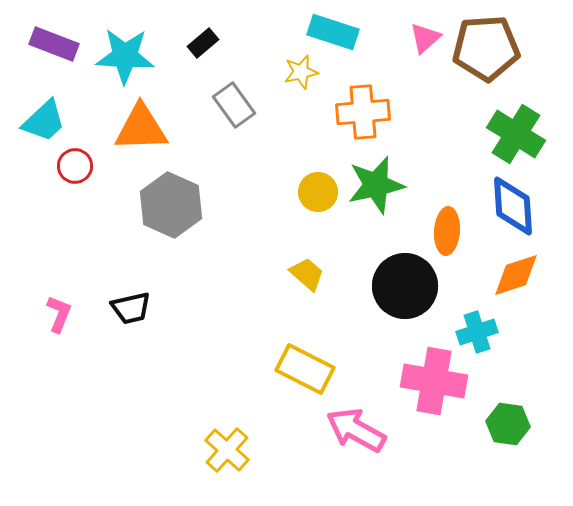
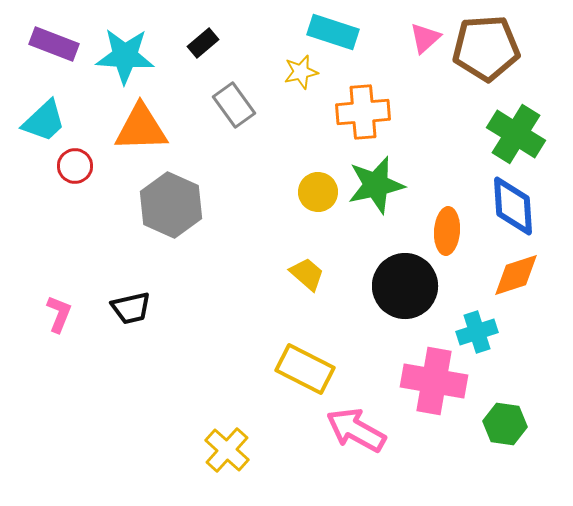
green hexagon: moved 3 px left
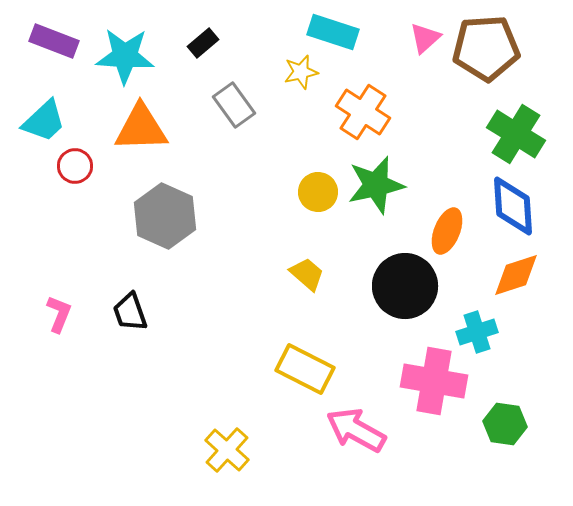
purple rectangle: moved 3 px up
orange cross: rotated 38 degrees clockwise
gray hexagon: moved 6 px left, 11 px down
orange ellipse: rotated 18 degrees clockwise
black trapezoid: moved 1 px left, 4 px down; rotated 84 degrees clockwise
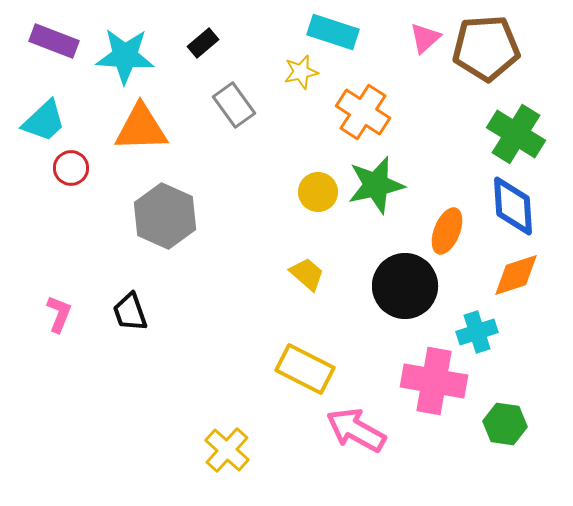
red circle: moved 4 px left, 2 px down
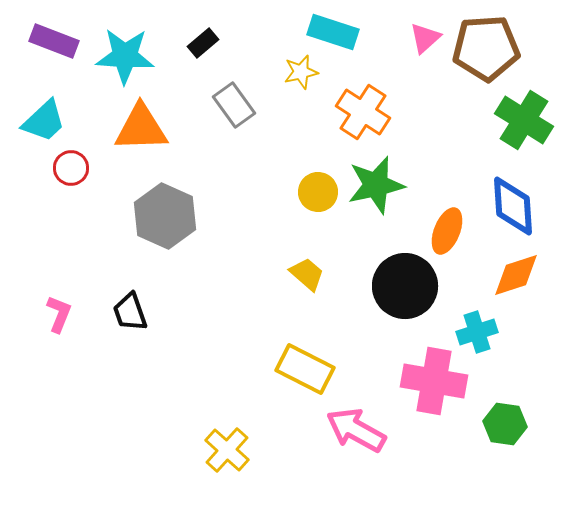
green cross: moved 8 px right, 14 px up
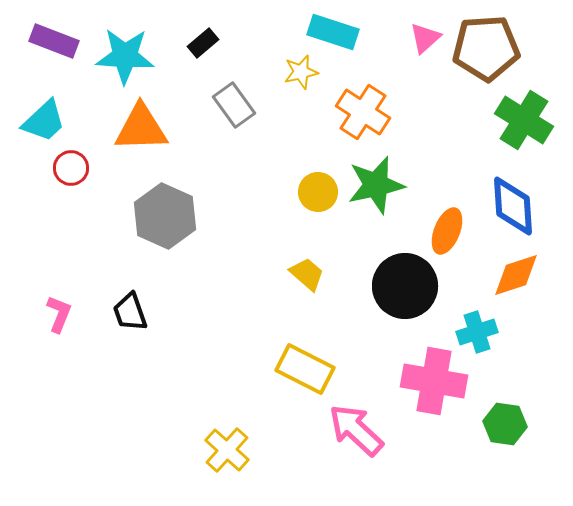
pink arrow: rotated 14 degrees clockwise
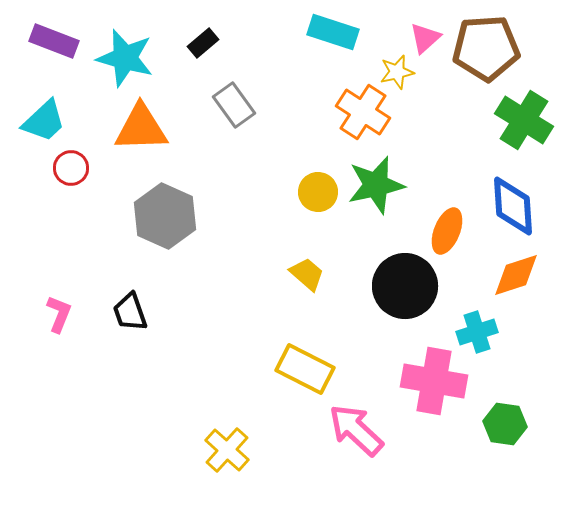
cyan star: moved 2 px down; rotated 12 degrees clockwise
yellow star: moved 96 px right
